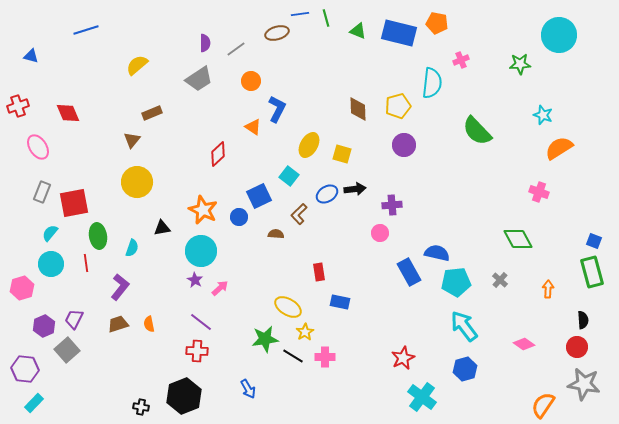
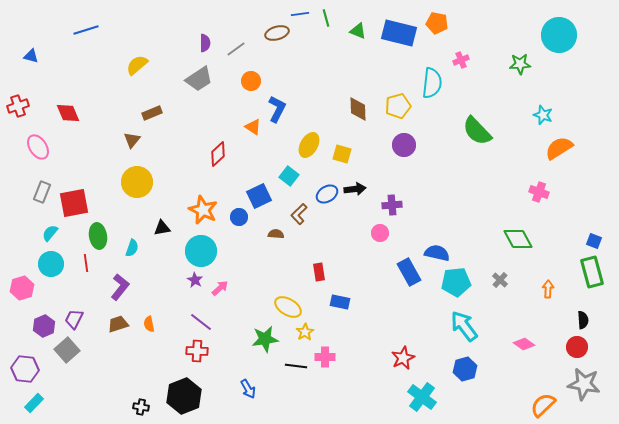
black line at (293, 356): moved 3 px right, 10 px down; rotated 25 degrees counterclockwise
orange semicircle at (543, 405): rotated 12 degrees clockwise
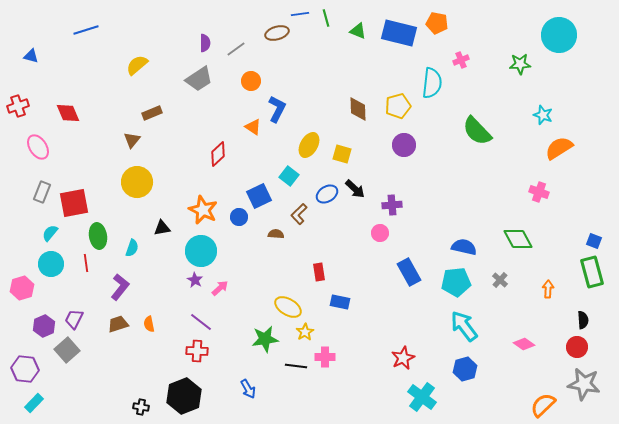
black arrow at (355, 189): rotated 50 degrees clockwise
blue semicircle at (437, 253): moved 27 px right, 6 px up
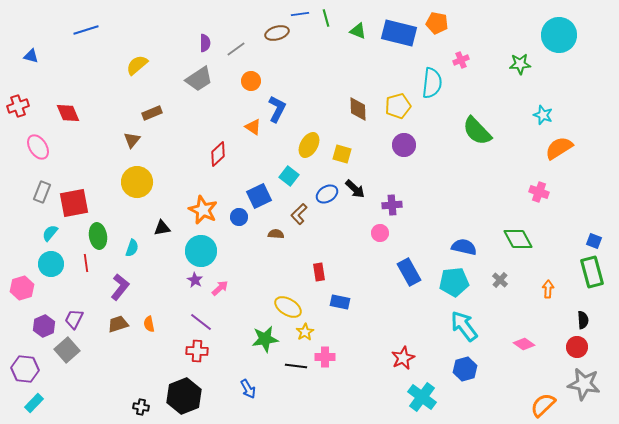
cyan pentagon at (456, 282): moved 2 px left
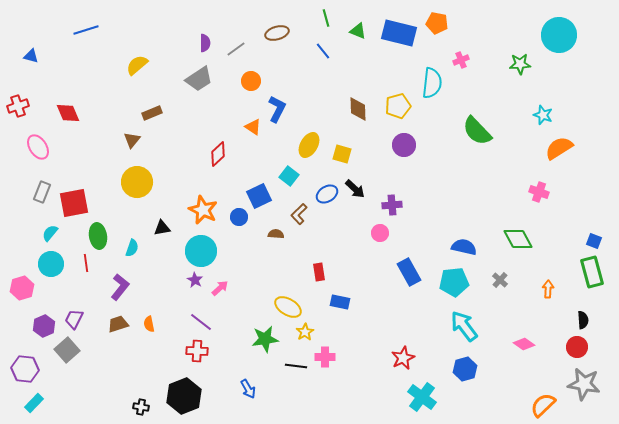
blue line at (300, 14): moved 23 px right, 37 px down; rotated 60 degrees clockwise
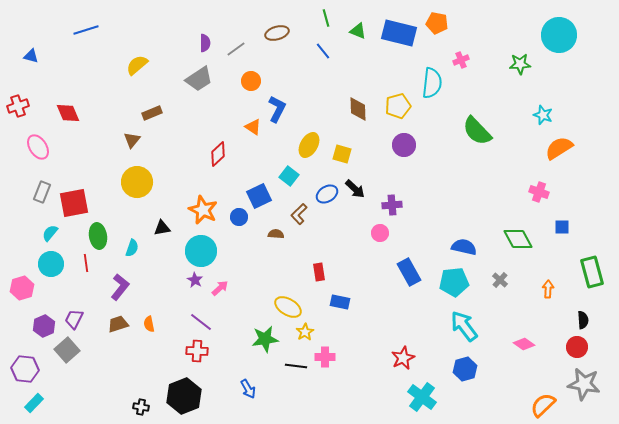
blue square at (594, 241): moved 32 px left, 14 px up; rotated 21 degrees counterclockwise
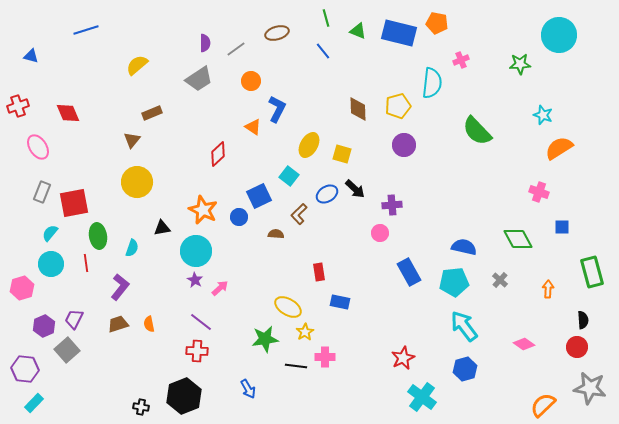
cyan circle at (201, 251): moved 5 px left
gray star at (584, 384): moved 6 px right, 4 px down
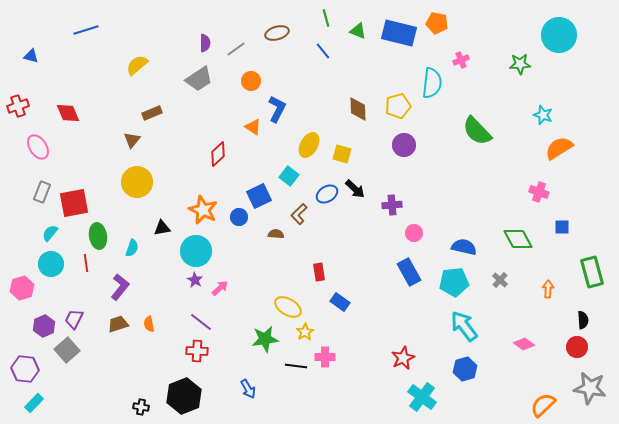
pink circle at (380, 233): moved 34 px right
blue rectangle at (340, 302): rotated 24 degrees clockwise
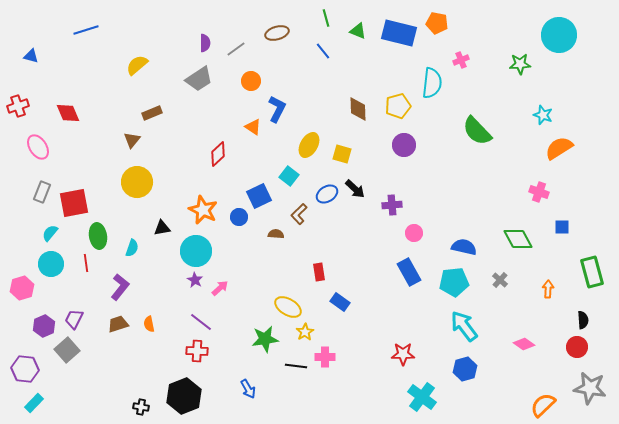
red star at (403, 358): moved 4 px up; rotated 25 degrees clockwise
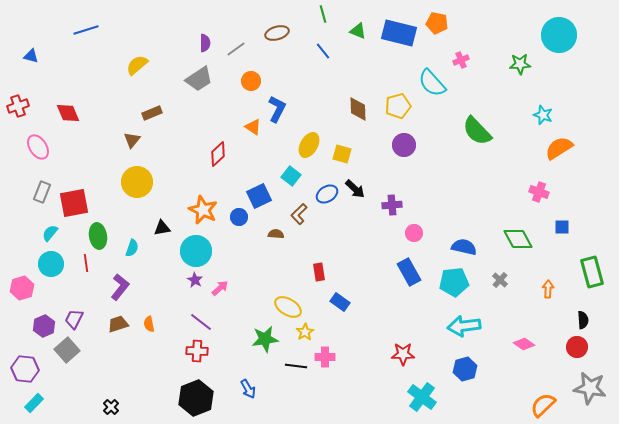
green line at (326, 18): moved 3 px left, 4 px up
cyan semicircle at (432, 83): rotated 132 degrees clockwise
cyan square at (289, 176): moved 2 px right
cyan arrow at (464, 326): rotated 60 degrees counterclockwise
black hexagon at (184, 396): moved 12 px right, 2 px down
black cross at (141, 407): moved 30 px left; rotated 35 degrees clockwise
